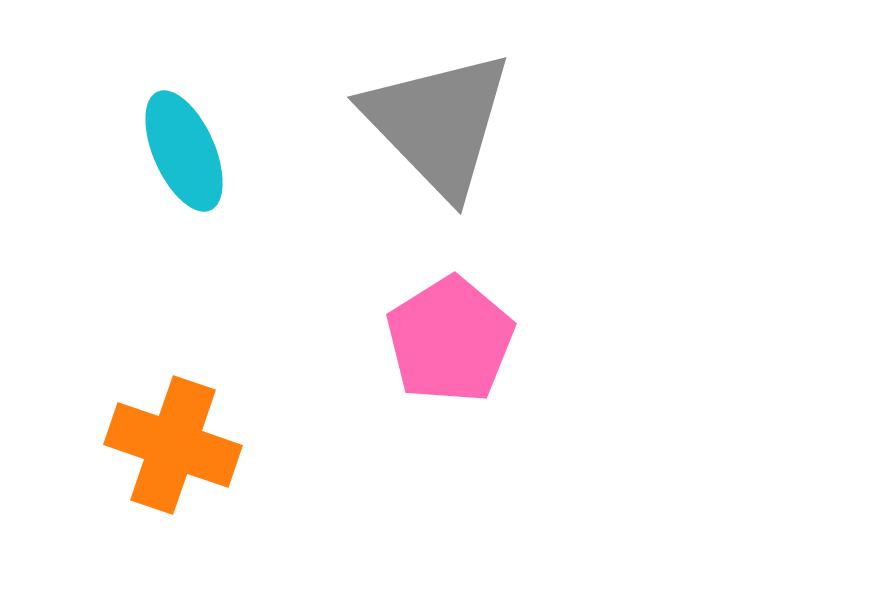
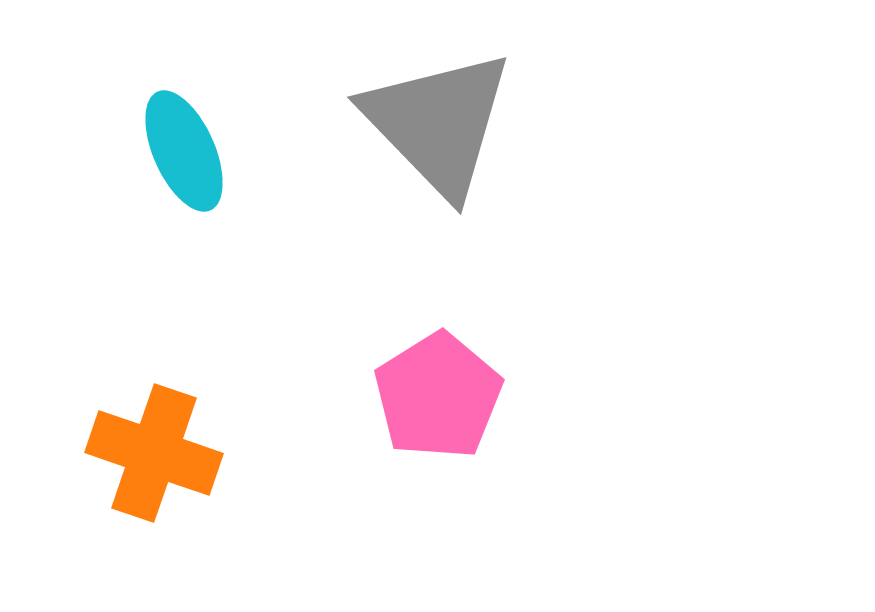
pink pentagon: moved 12 px left, 56 px down
orange cross: moved 19 px left, 8 px down
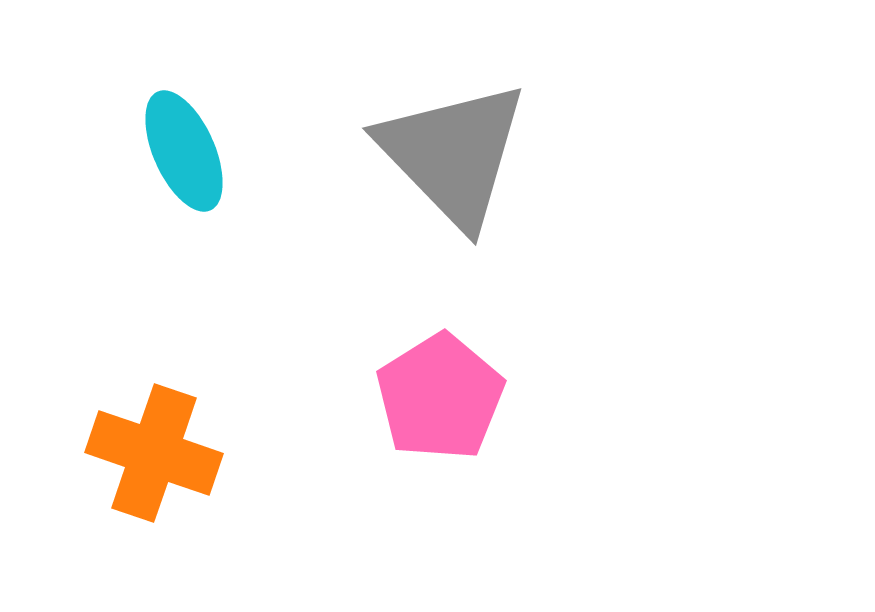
gray triangle: moved 15 px right, 31 px down
pink pentagon: moved 2 px right, 1 px down
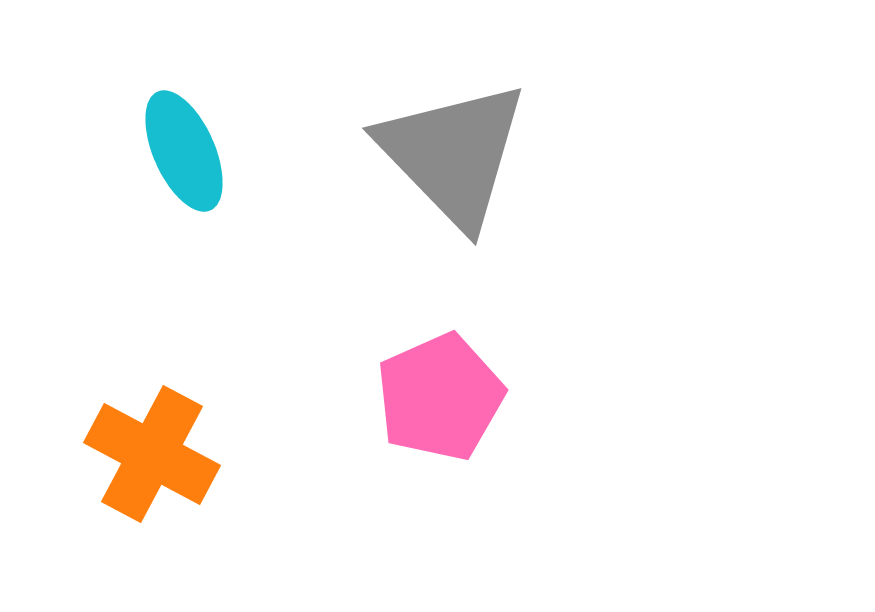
pink pentagon: rotated 8 degrees clockwise
orange cross: moved 2 px left, 1 px down; rotated 9 degrees clockwise
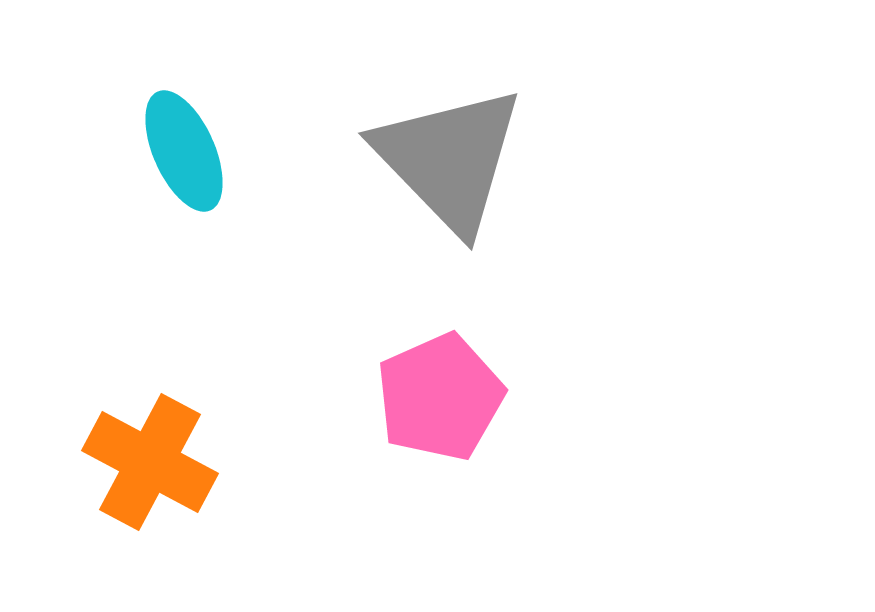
gray triangle: moved 4 px left, 5 px down
orange cross: moved 2 px left, 8 px down
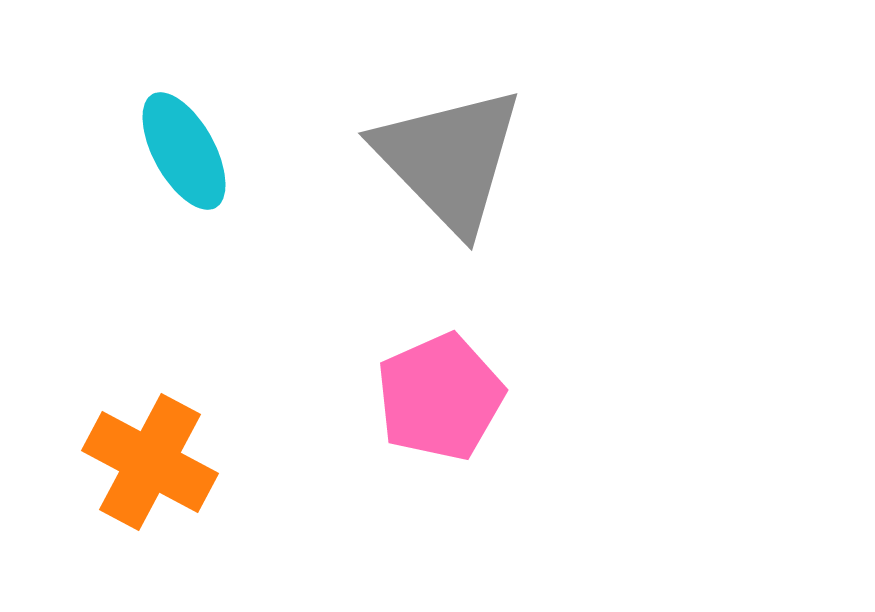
cyan ellipse: rotated 5 degrees counterclockwise
